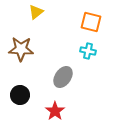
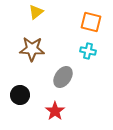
brown star: moved 11 px right
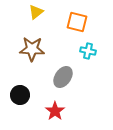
orange square: moved 14 px left
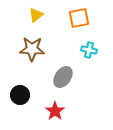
yellow triangle: moved 3 px down
orange square: moved 2 px right, 4 px up; rotated 25 degrees counterclockwise
cyan cross: moved 1 px right, 1 px up
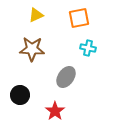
yellow triangle: rotated 14 degrees clockwise
cyan cross: moved 1 px left, 2 px up
gray ellipse: moved 3 px right
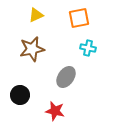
brown star: rotated 15 degrees counterclockwise
red star: rotated 24 degrees counterclockwise
